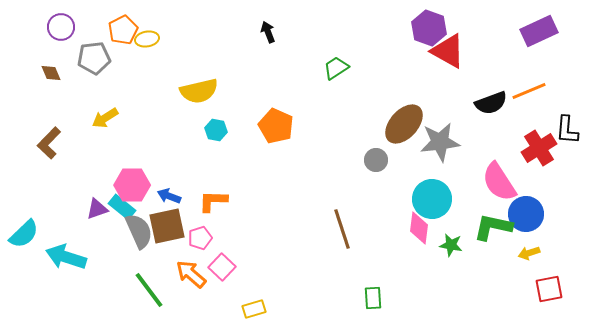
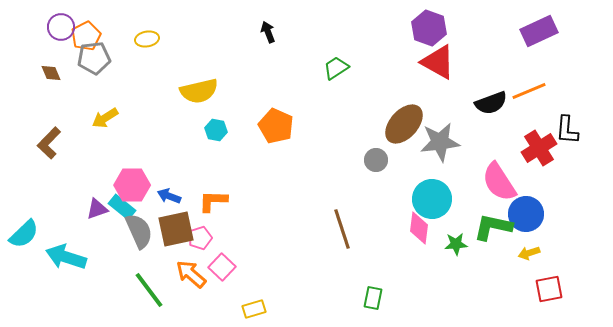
orange pentagon at (123, 30): moved 37 px left, 6 px down
red triangle at (448, 51): moved 10 px left, 11 px down
brown square at (167, 226): moved 9 px right, 3 px down
green star at (451, 245): moved 5 px right, 1 px up; rotated 15 degrees counterclockwise
green rectangle at (373, 298): rotated 15 degrees clockwise
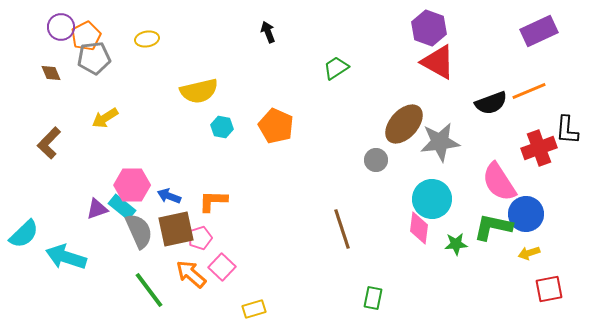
cyan hexagon at (216, 130): moved 6 px right, 3 px up
red cross at (539, 148): rotated 12 degrees clockwise
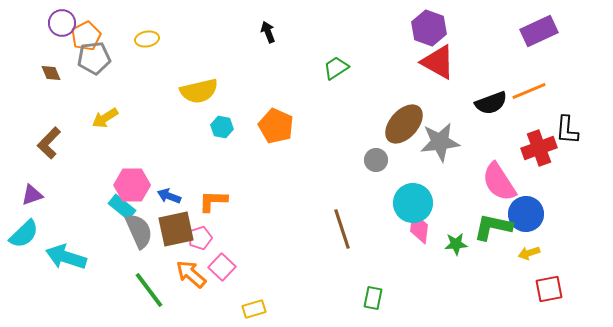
purple circle at (61, 27): moved 1 px right, 4 px up
cyan circle at (432, 199): moved 19 px left, 4 px down
purple triangle at (97, 209): moved 65 px left, 14 px up
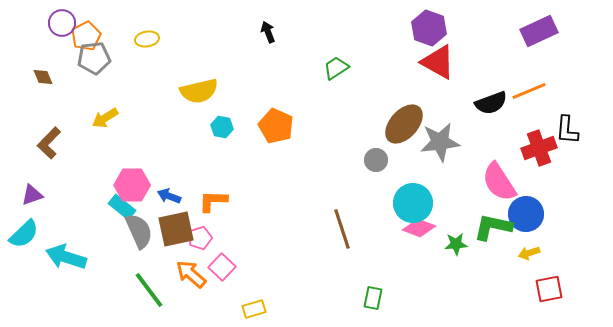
brown diamond at (51, 73): moved 8 px left, 4 px down
pink diamond at (419, 228): rotated 76 degrees counterclockwise
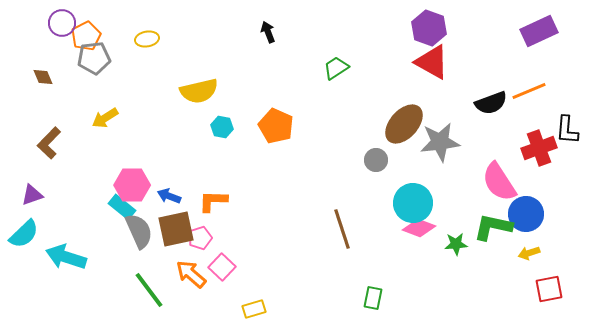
red triangle at (438, 62): moved 6 px left
